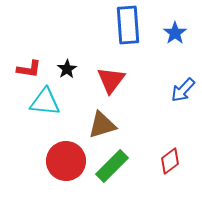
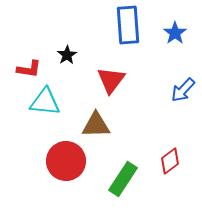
black star: moved 14 px up
brown triangle: moved 6 px left; rotated 16 degrees clockwise
green rectangle: moved 11 px right, 13 px down; rotated 12 degrees counterclockwise
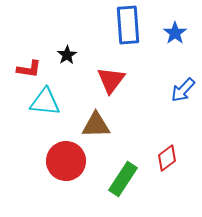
red diamond: moved 3 px left, 3 px up
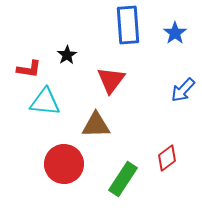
red circle: moved 2 px left, 3 px down
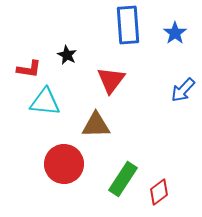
black star: rotated 12 degrees counterclockwise
red diamond: moved 8 px left, 34 px down
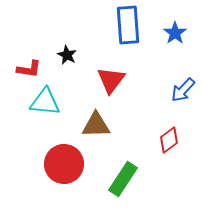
red diamond: moved 10 px right, 52 px up
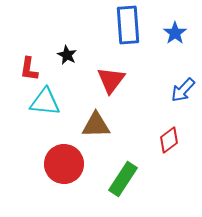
red L-shape: rotated 90 degrees clockwise
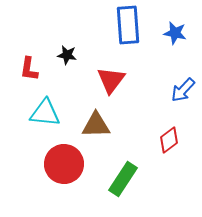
blue star: rotated 25 degrees counterclockwise
black star: rotated 18 degrees counterclockwise
cyan triangle: moved 11 px down
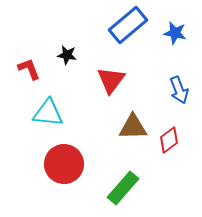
blue rectangle: rotated 54 degrees clockwise
red L-shape: rotated 150 degrees clockwise
blue arrow: moved 4 px left; rotated 64 degrees counterclockwise
cyan triangle: moved 3 px right
brown triangle: moved 37 px right, 2 px down
green rectangle: moved 9 px down; rotated 8 degrees clockwise
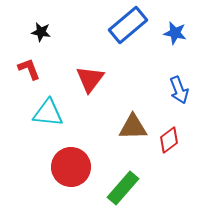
black star: moved 26 px left, 23 px up
red triangle: moved 21 px left, 1 px up
red circle: moved 7 px right, 3 px down
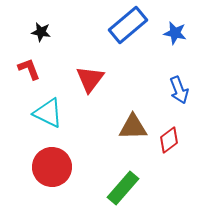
cyan triangle: rotated 20 degrees clockwise
red circle: moved 19 px left
